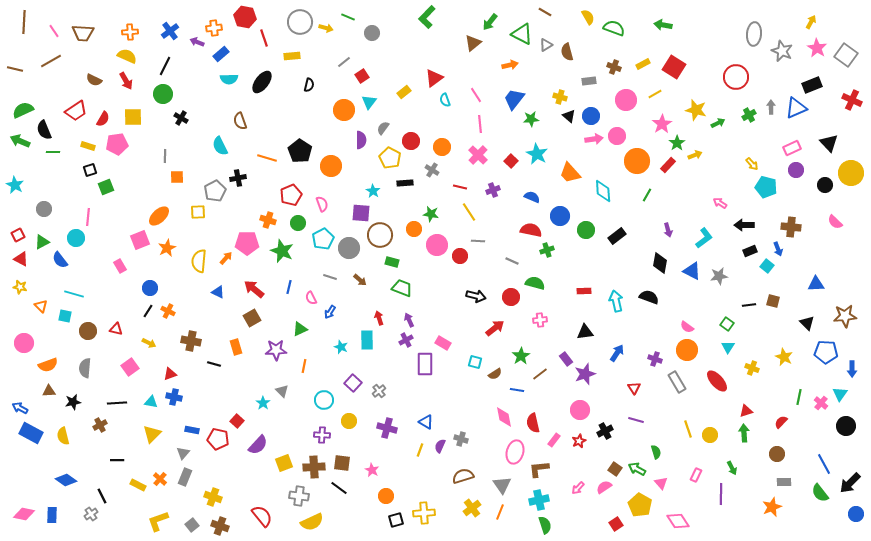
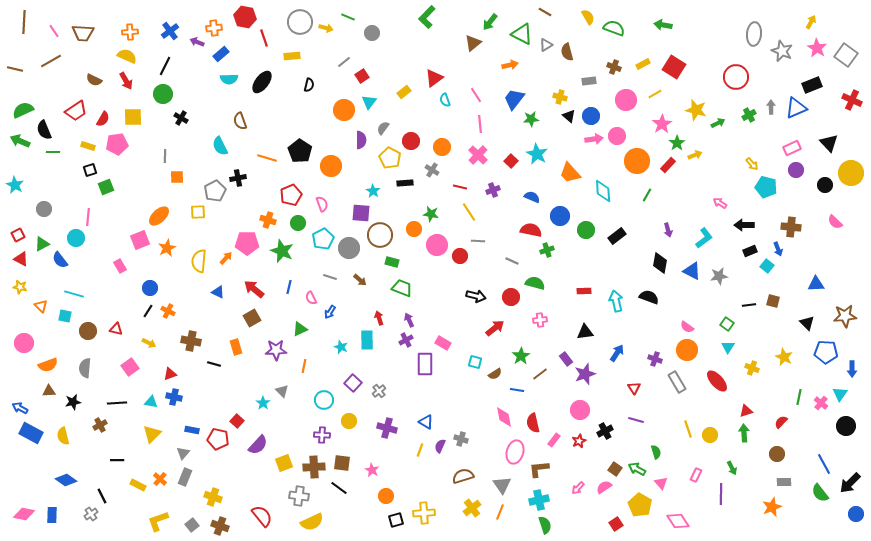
green triangle at (42, 242): moved 2 px down
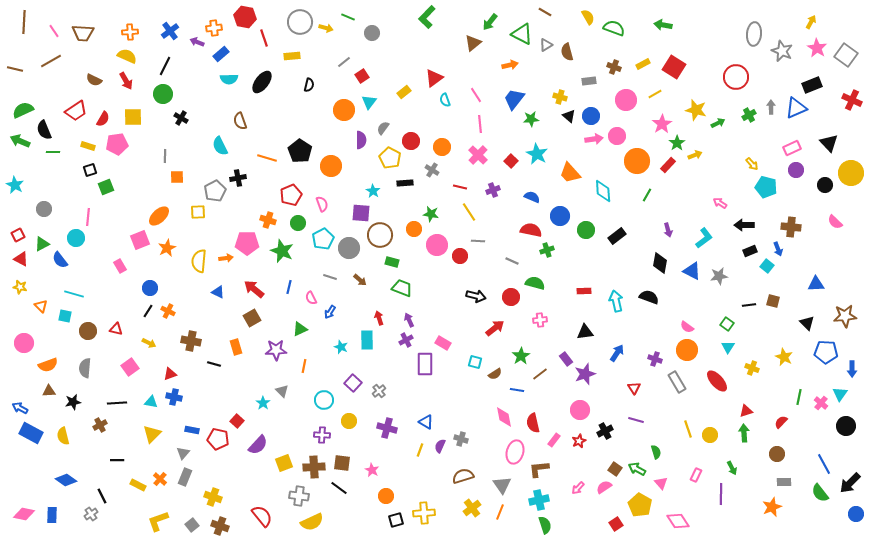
orange arrow at (226, 258): rotated 40 degrees clockwise
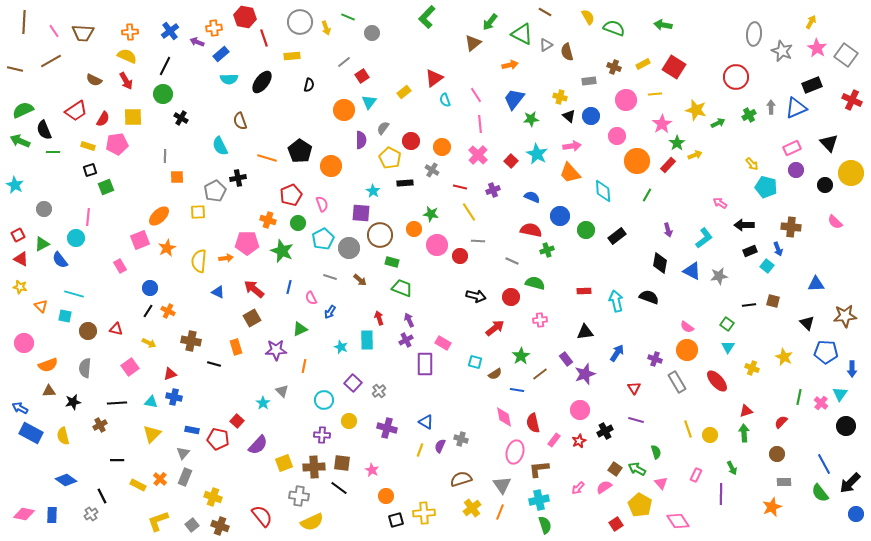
yellow arrow at (326, 28): rotated 56 degrees clockwise
yellow line at (655, 94): rotated 24 degrees clockwise
pink arrow at (594, 139): moved 22 px left, 7 px down
brown semicircle at (463, 476): moved 2 px left, 3 px down
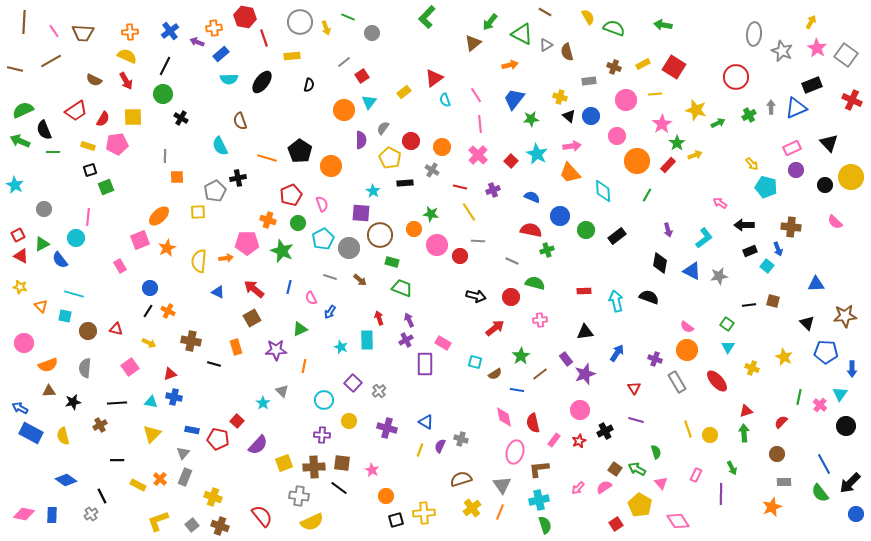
yellow circle at (851, 173): moved 4 px down
red triangle at (21, 259): moved 3 px up
pink cross at (821, 403): moved 1 px left, 2 px down
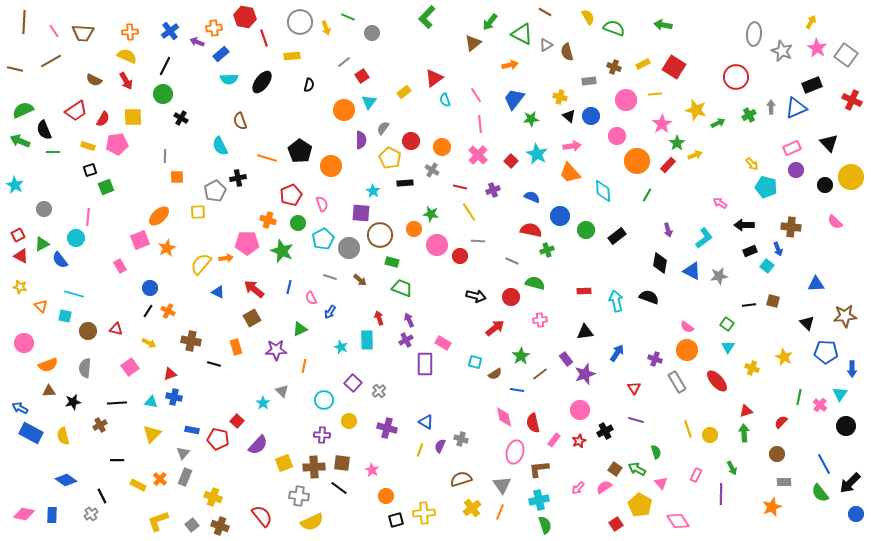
yellow semicircle at (199, 261): moved 2 px right, 3 px down; rotated 35 degrees clockwise
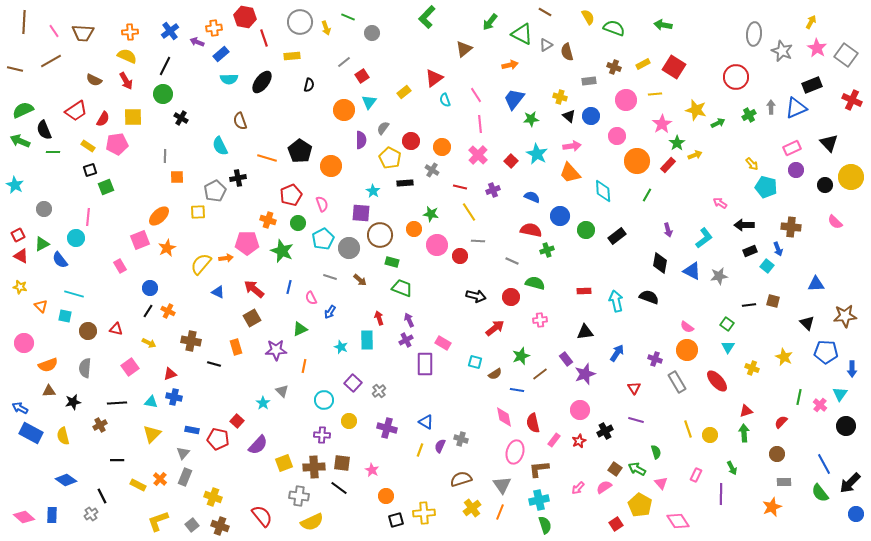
brown triangle at (473, 43): moved 9 px left, 6 px down
yellow rectangle at (88, 146): rotated 16 degrees clockwise
green star at (521, 356): rotated 12 degrees clockwise
pink diamond at (24, 514): moved 3 px down; rotated 30 degrees clockwise
